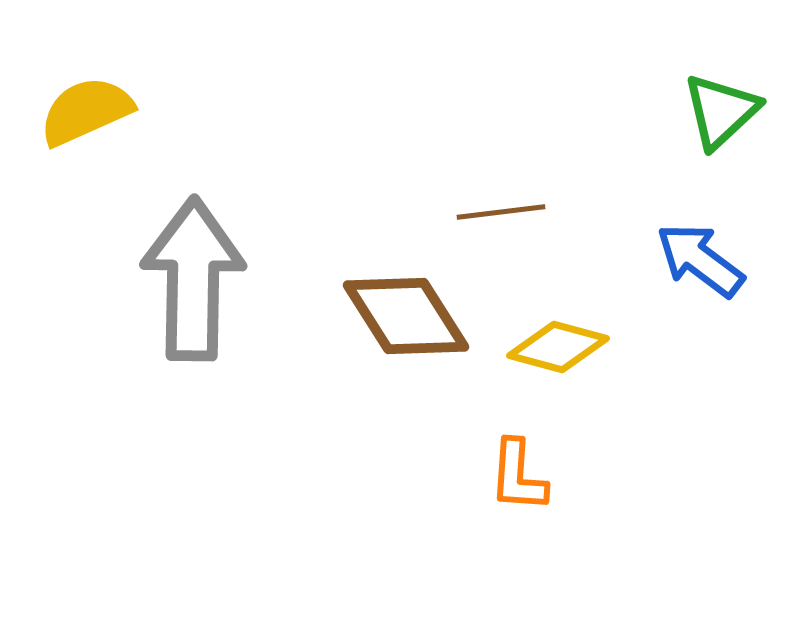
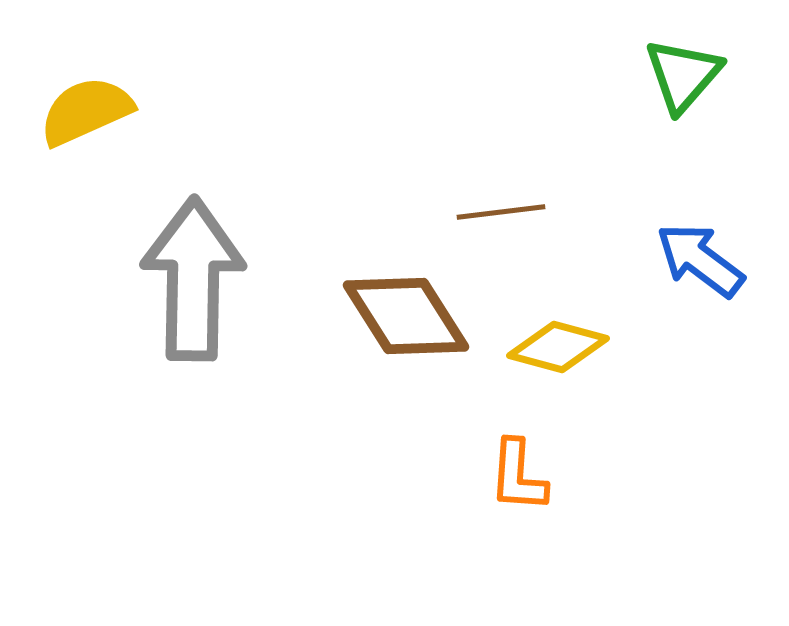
green triangle: moved 38 px left, 36 px up; rotated 6 degrees counterclockwise
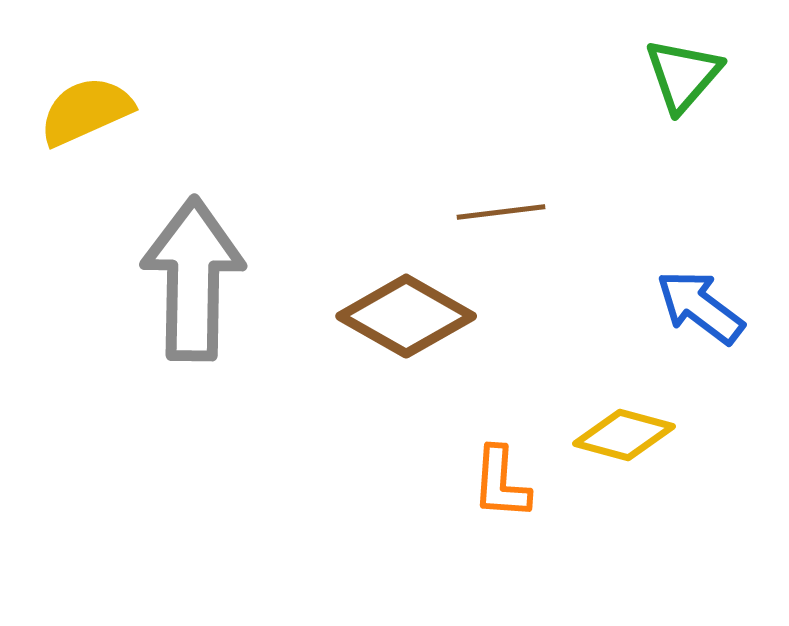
blue arrow: moved 47 px down
brown diamond: rotated 28 degrees counterclockwise
yellow diamond: moved 66 px right, 88 px down
orange L-shape: moved 17 px left, 7 px down
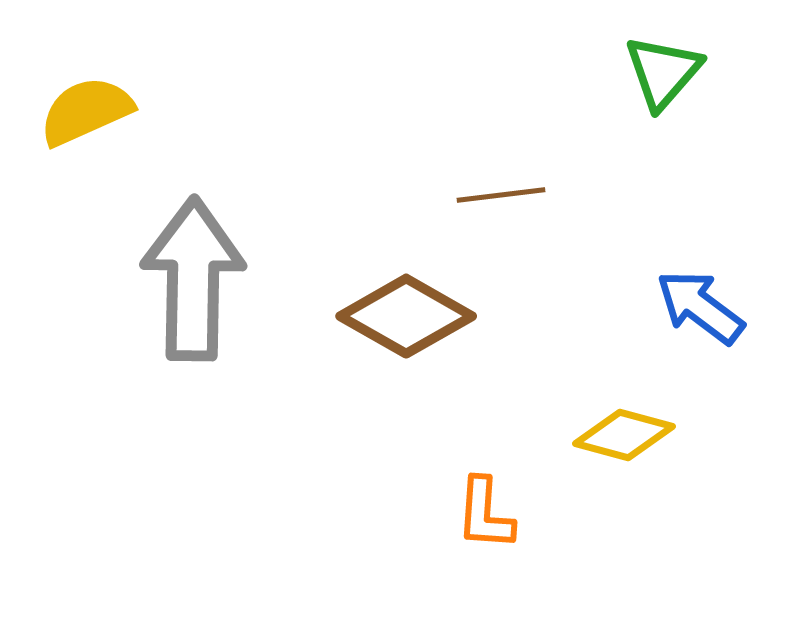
green triangle: moved 20 px left, 3 px up
brown line: moved 17 px up
orange L-shape: moved 16 px left, 31 px down
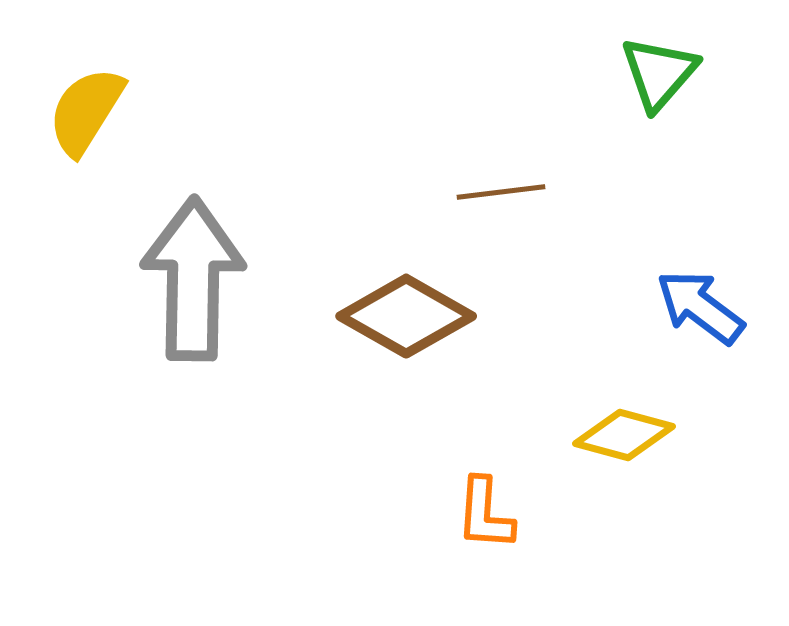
green triangle: moved 4 px left, 1 px down
yellow semicircle: rotated 34 degrees counterclockwise
brown line: moved 3 px up
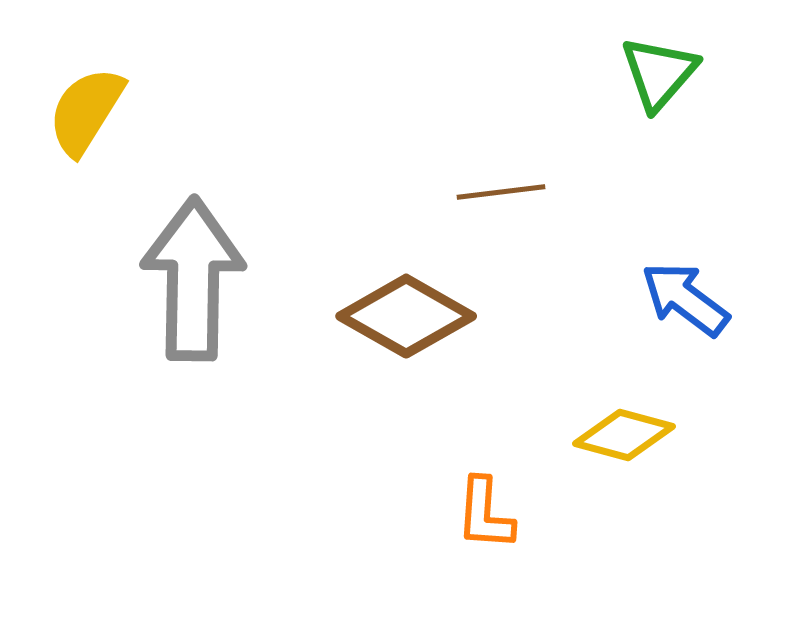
blue arrow: moved 15 px left, 8 px up
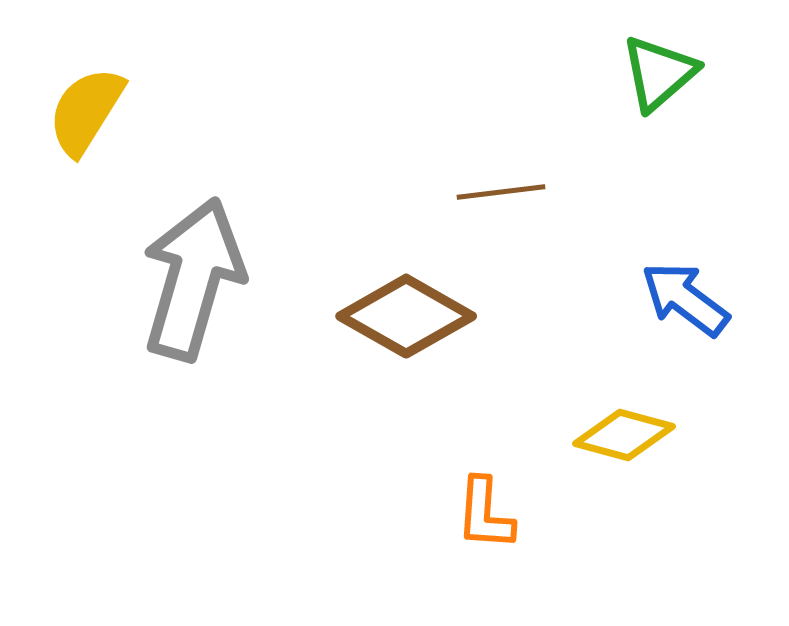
green triangle: rotated 8 degrees clockwise
gray arrow: rotated 15 degrees clockwise
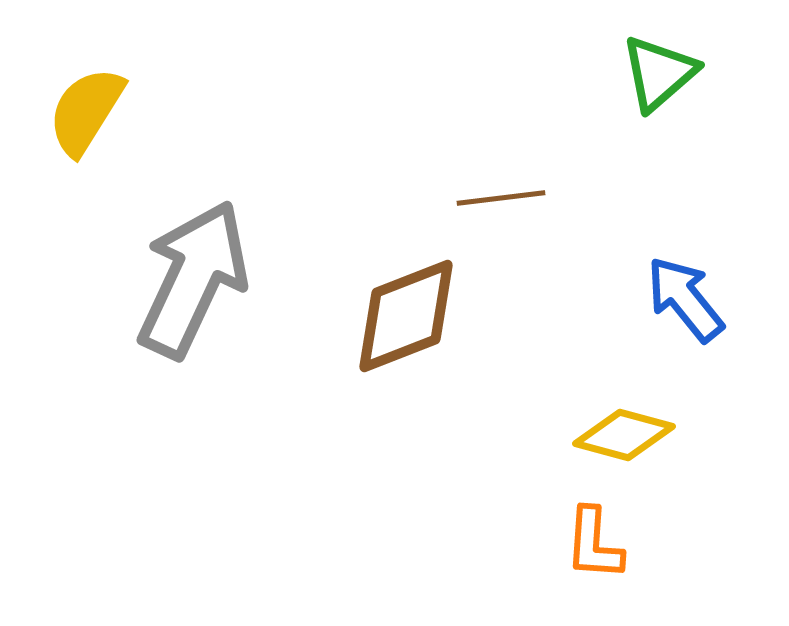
brown line: moved 6 px down
gray arrow: rotated 9 degrees clockwise
blue arrow: rotated 14 degrees clockwise
brown diamond: rotated 51 degrees counterclockwise
orange L-shape: moved 109 px right, 30 px down
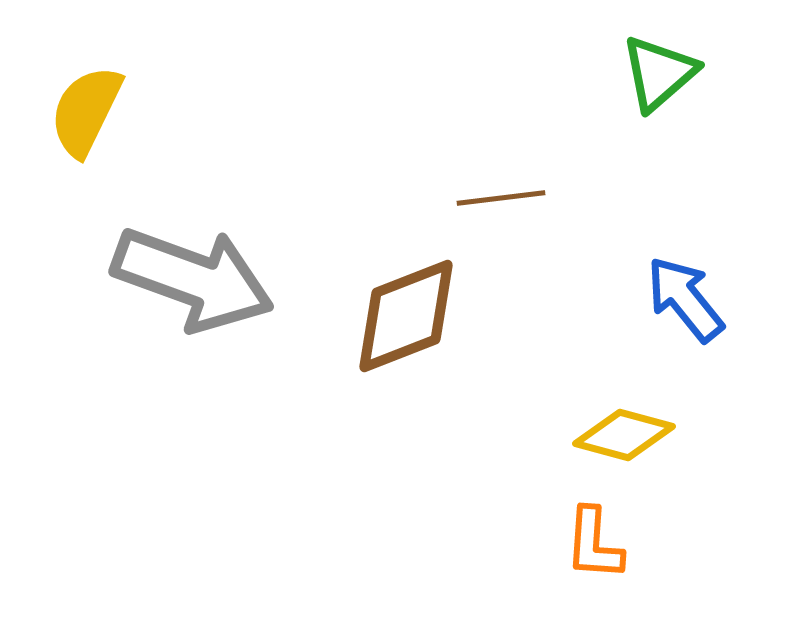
yellow semicircle: rotated 6 degrees counterclockwise
gray arrow: rotated 85 degrees clockwise
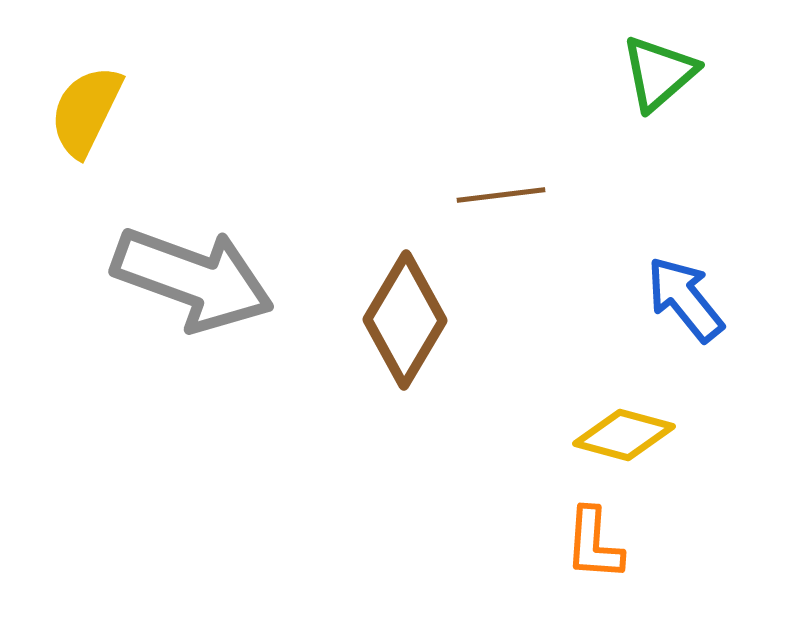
brown line: moved 3 px up
brown diamond: moved 1 px left, 4 px down; rotated 38 degrees counterclockwise
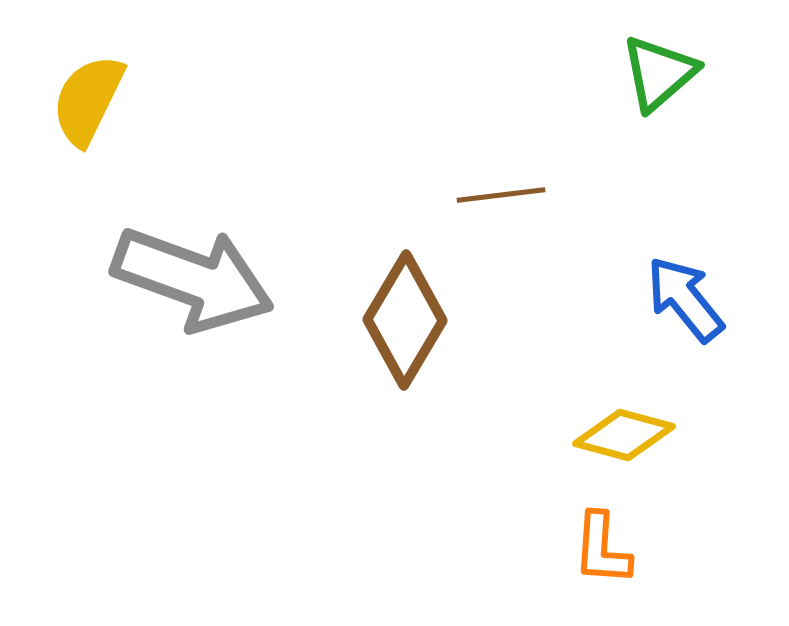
yellow semicircle: moved 2 px right, 11 px up
orange L-shape: moved 8 px right, 5 px down
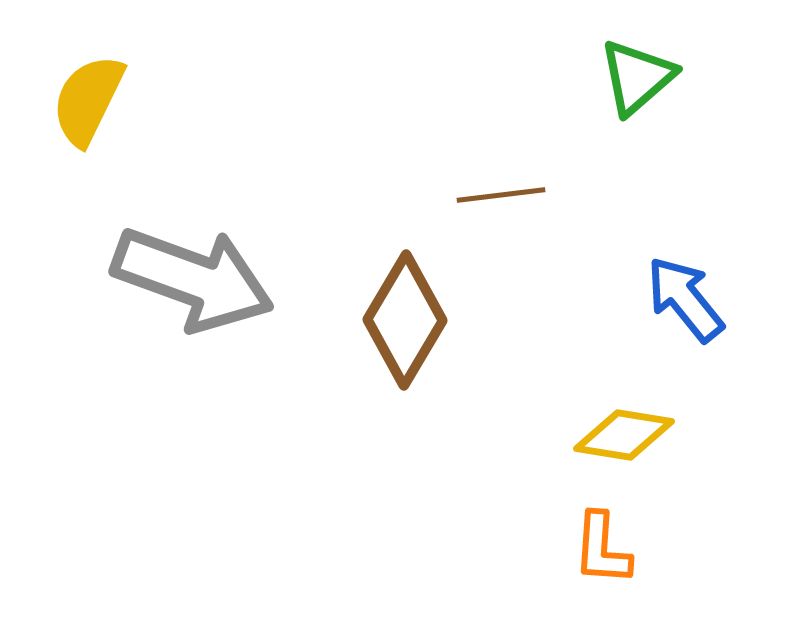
green triangle: moved 22 px left, 4 px down
yellow diamond: rotated 6 degrees counterclockwise
